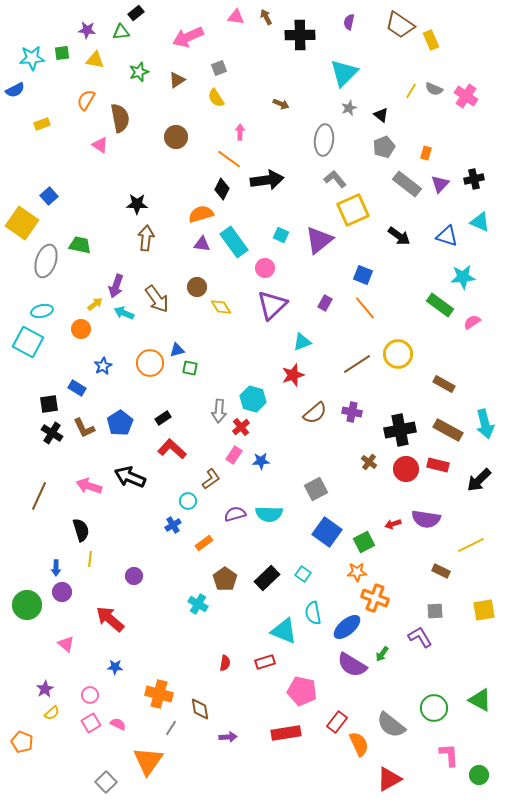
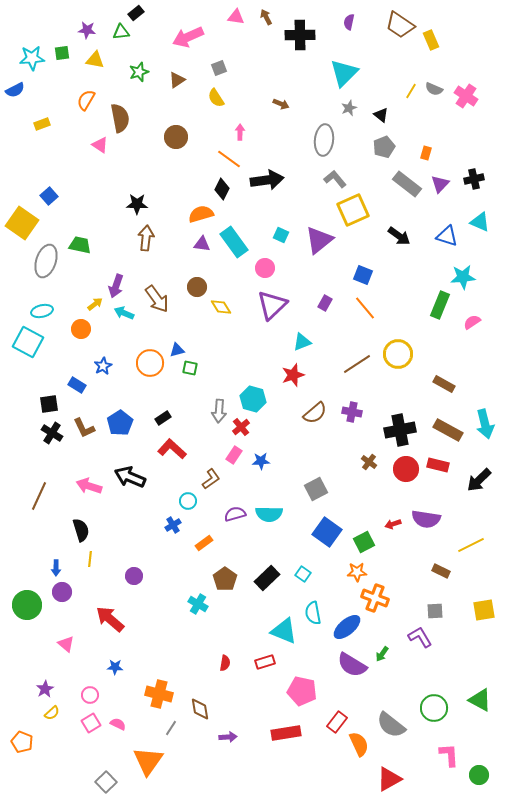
green rectangle at (440, 305): rotated 76 degrees clockwise
blue rectangle at (77, 388): moved 3 px up
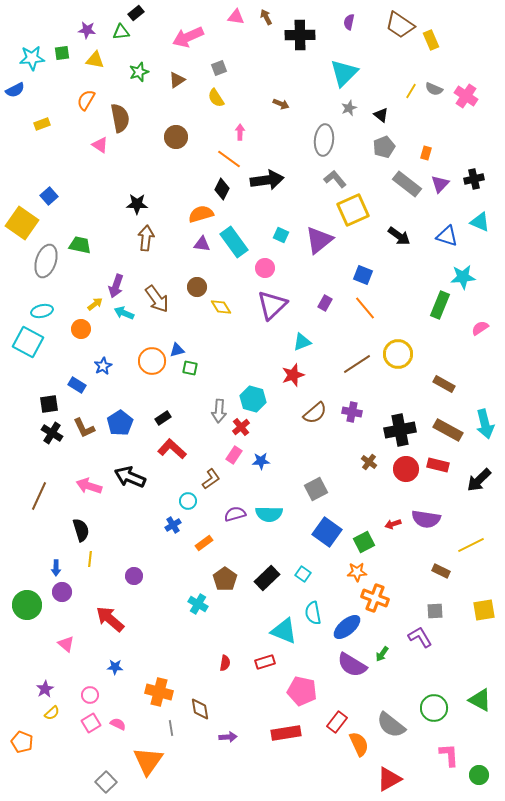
pink semicircle at (472, 322): moved 8 px right, 6 px down
orange circle at (150, 363): moved 2 px right, 2 px up
orange cross at (159, 694): moved 2 px up
gray line at (171, 728): rotated 42 degrees counterclockwise
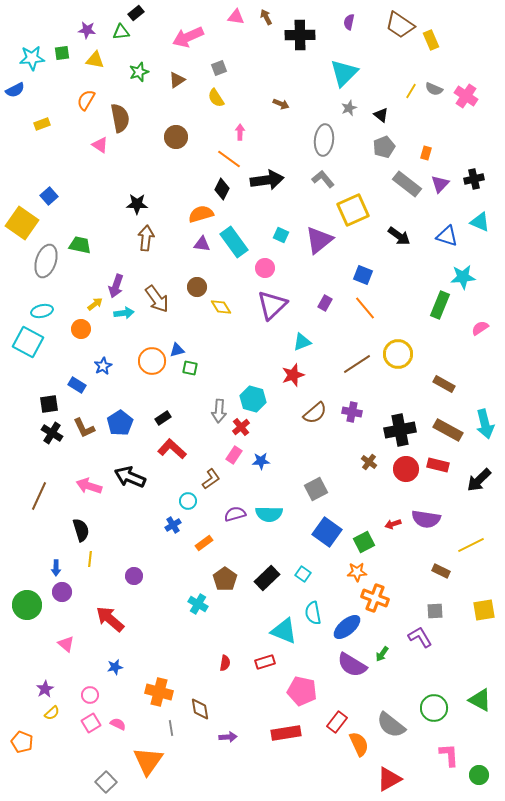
gray L-shape at (335, 179): moved 12 px left
cyan arrow at (124, 313): rotated 150 degrees clockwise
blue star at (115, 667): rotated 14 degrees counterclockwise
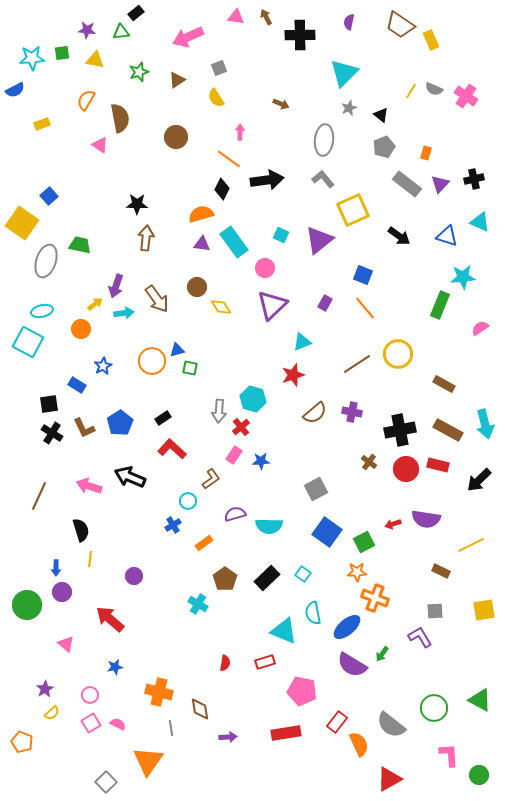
cyan semicircle at (269, 514): moved 12 px down
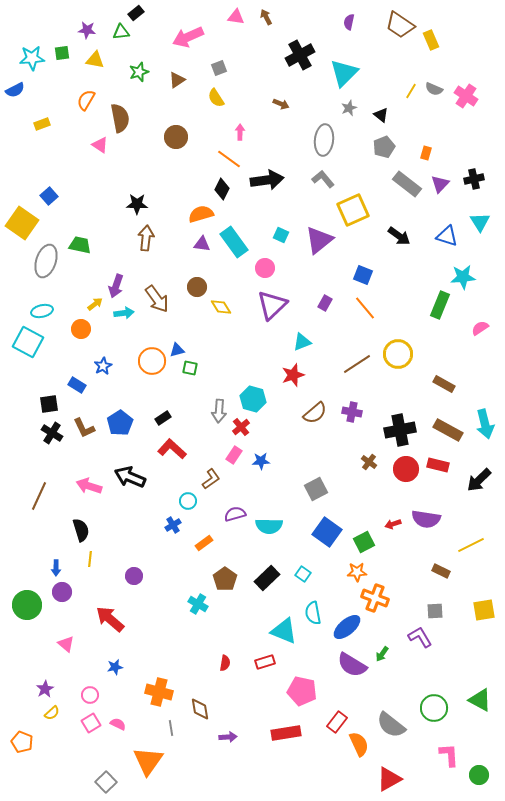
black cross at (300, 35): moved 20 px down; rotated 28 degrees counterclockwise
cyan triangle at (480, 222): rotated 35 degrees clockwise
